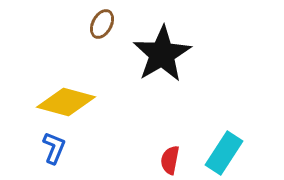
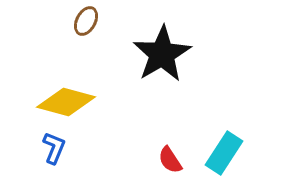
brown ellipse: moved 16 px left, 3 px up
red semicircle: rotated 44 degrees counterclockwise
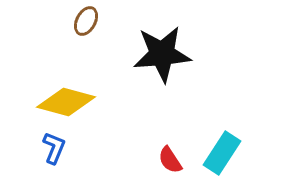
black star: rotated 26 degrees clockwise
cyan rectangle: moved 2 px left
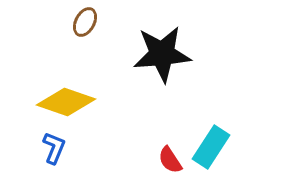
brown ellipse: moved 1 px left, 1 px down
yellow diamond: rotated 4 degrees clockwise
cyan rectangle: moved 11 px left, 6 px up
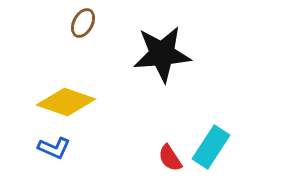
brown ellipse: moved 2 px left, 1 px down
blue L-shape: rotated 92 degrees clockwise
red semicircle: moved 2 px up
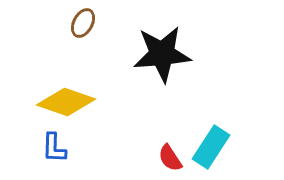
blue L-shape: rotated 68 degrees clockwise
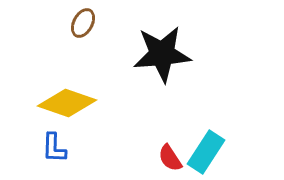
yellow diamond: moved 1 px right, 1 px down
cyan rectangle: moved 5 px left, 5 px down
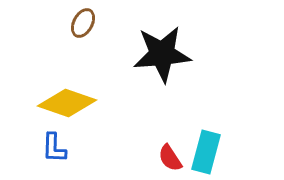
cyan rectangle: rotated 18 degrees counterclockwise
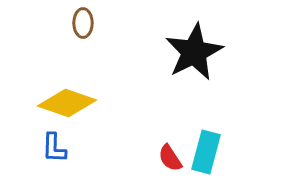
brown ellipse: rotated 28 degrees counterclockwise
black star: moved 32 px right, 2 px up; rotated 22 degrees counterclockwise
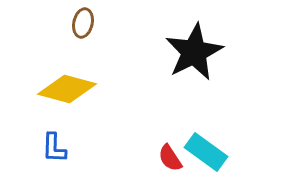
brown ellipse: rotated 12 degrees clockwise
yellow diamond: moved 14 px up; rotated 4 degrees counterclockwise
cyan rectangle: rotated 69 degrees counterclockwise
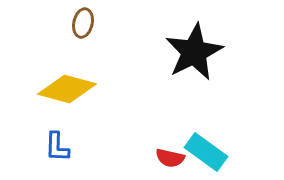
blue L-shape: moved 3 px right, 1 px up
red semicircle: rotated 44 degrees counterclockwise
